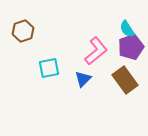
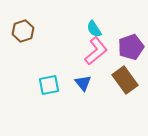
cyan semicircle: moved 33 px left
cyan square: moved 17 px down
blue triangle: moved 4 px down; rotated 24 degrees counterclockwise
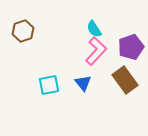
pink L-shape: rotated 8 degrees counterclockwise
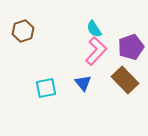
brown rectangle: rotated 8 degrees counterclockwise
cyan square: moved 3 px left, 3 px down
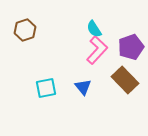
brown hexagon: moved 2 px right, 1 px up
pink L-shape: moved 1 px right, 1 px up
blue triangle: moved 4 px down
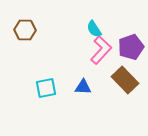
brown hexagon: rotated 20 degrees clockwise
pink L-shape: moved 4 px right
blue triangle: rotated 48 degrees counterclockwise
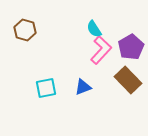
brown hexagon: rotated 15 degrees clockwise
purple pentagon: rotated 10 degrees counterclockwise
brown rectangle: moved 3 px right
blue triangle: rotated 24 degrees counterclockwise
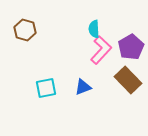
cyan semicircle: rotated 30 degrees clockwise
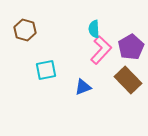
cyan square: moved 18 px up
